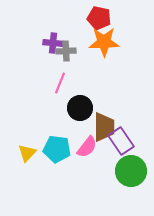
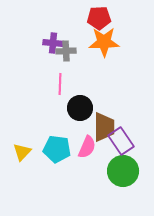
red pentagon: rotated 15 degrees counterclockwise
pink line: moved 1 px down; rotated 20 degrees counterclockwise
pink semicircle: rotated 15 degrees counterclockwise
yellow triangle: moved 5 px left, 1 px up
green circle: moved 8 px left
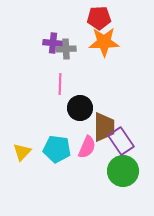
gray cross: moved 2 px up
